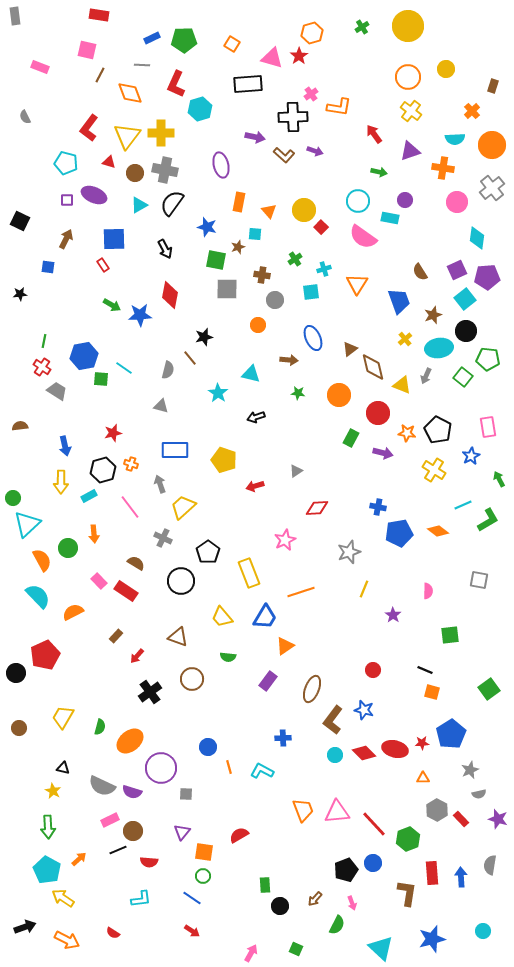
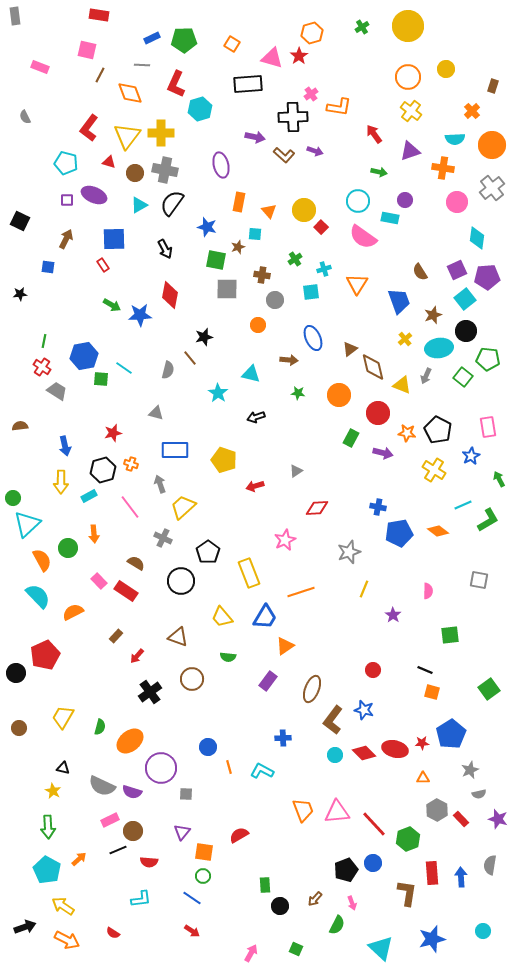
gray triangle at (161, 406): moved 5 px left, 7 px down
yellow arrow at (63, 898): moved 8 px down
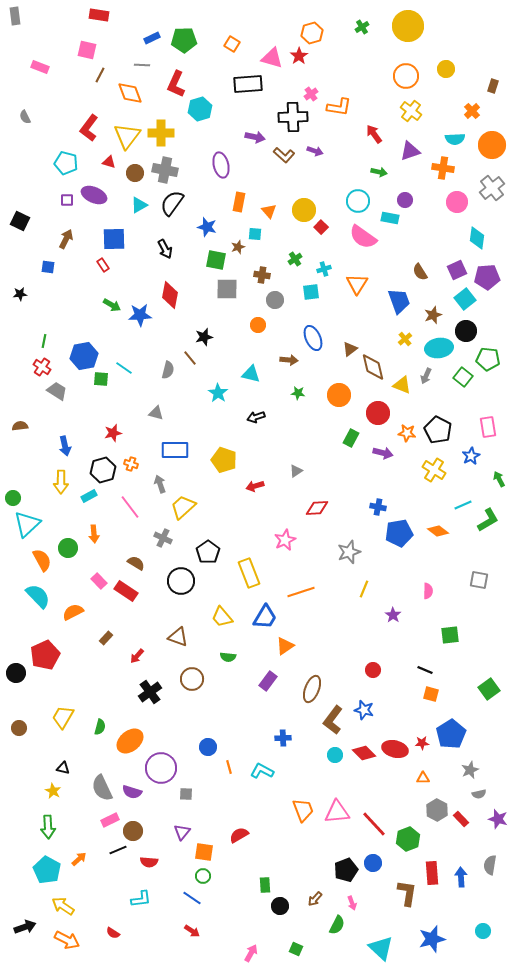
orange circle at (408, 77): moved 2 px left, 1 px up
brown rectangle at (116, 636): moved 10 px left, 2 px down
orange square at (432, 692): moved 1 px left, 2 px down
gray semicircle at (102, 786): moved 2 px down; rotated 40 degrees clockwise
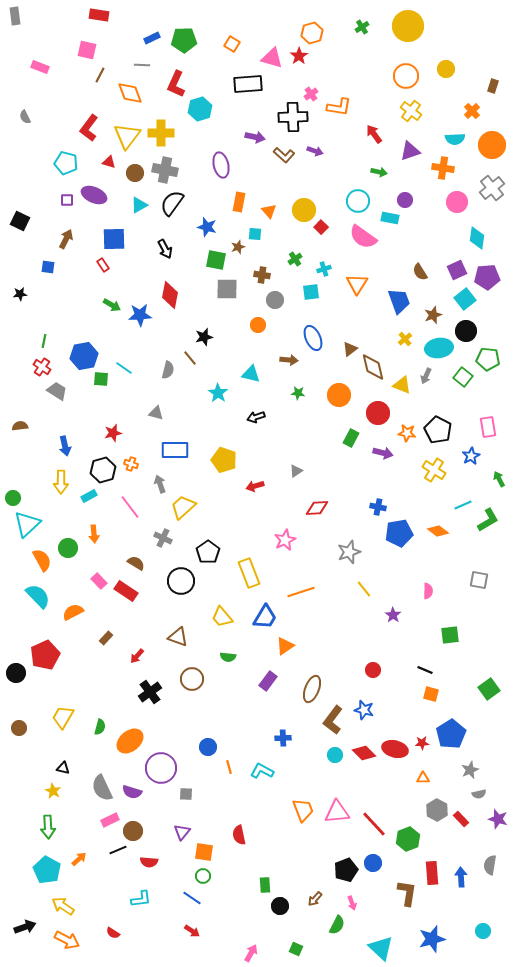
yellow line at (364, 589): rotated 60 degrees counterclockwise
red semicircle at (239, 835): rotated 72 degrees counterclockwise
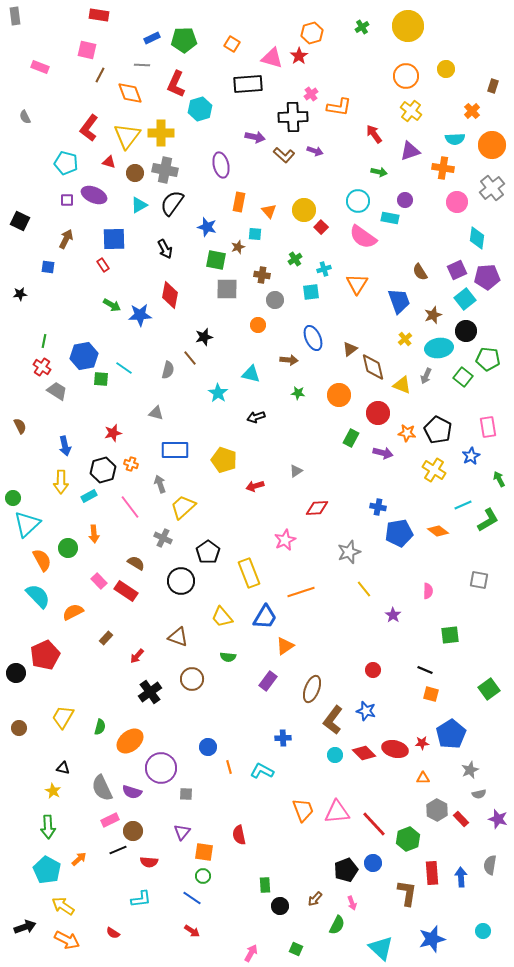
brown semicircle at (20, 426): rotated 70 degrees clockwise
blue star at (364, 710): moved 2 px right, 1 px down
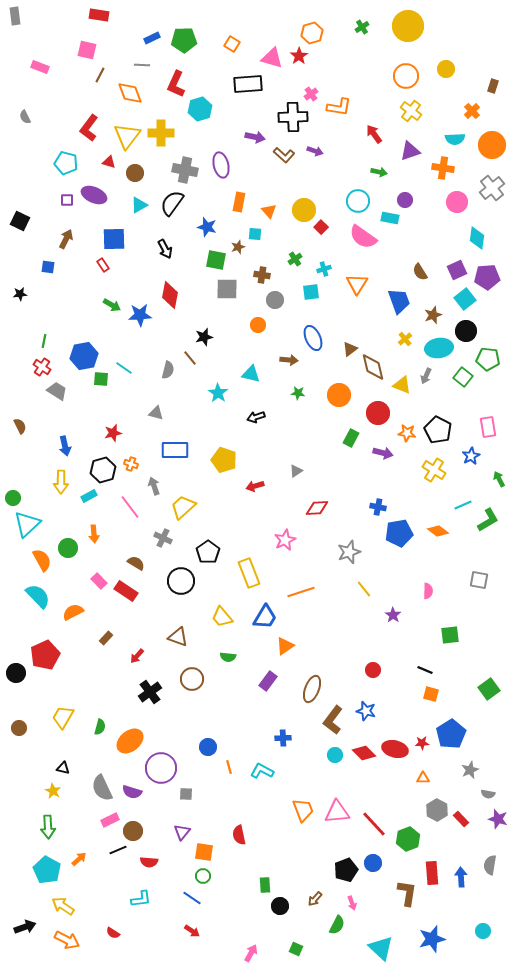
gray cross at (165, 170): moved 20 px right
gray arrow at (160, 484): moved 6 px left, 2 px down
gray semicircle at (479, 794): moved 9 px right; rotated 24 degrees clockwise
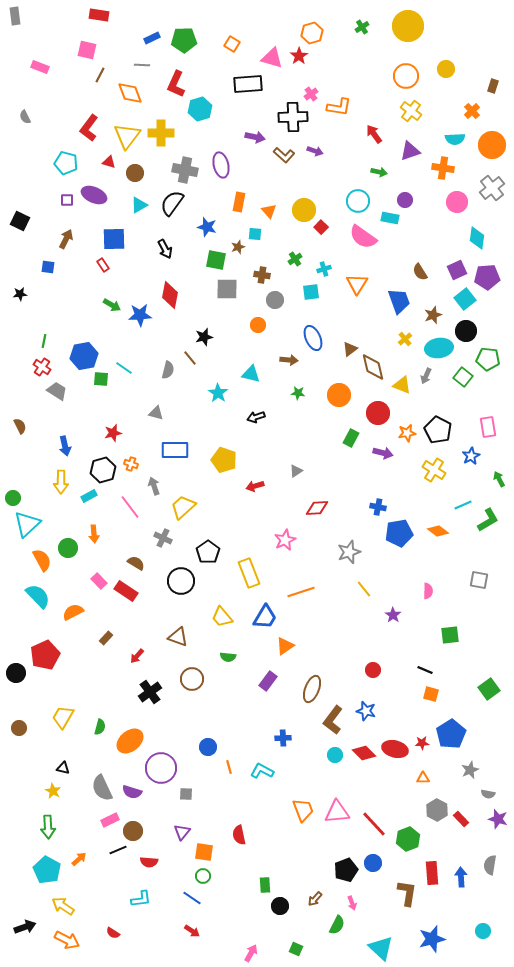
orange star at (407, 433): rotated 18 degrees counterclockwise
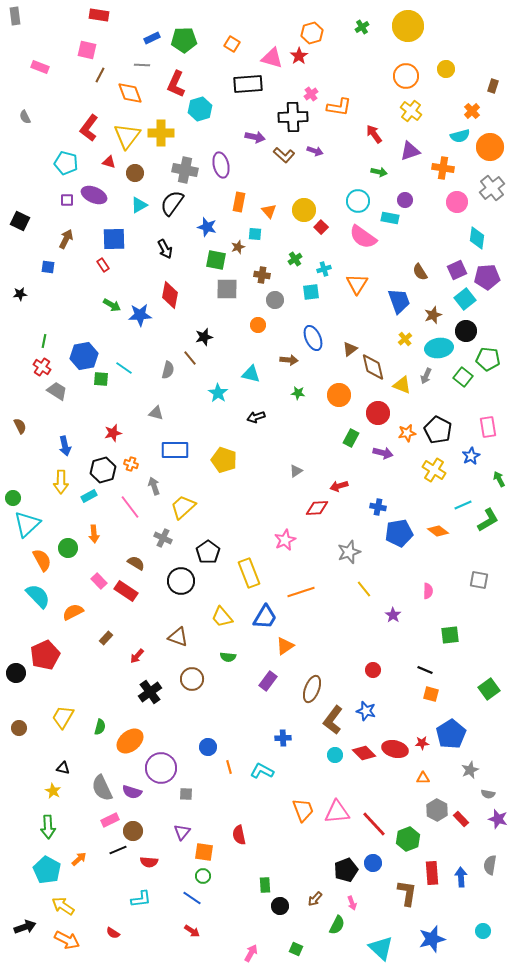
cyan semicircle at (455, 139): moved 5 px right, 3 px up; rotated 12 degrees counterclockwise
orange circle at (492, 145): moved 2 px left, 2 px down
red arrow at (255, 486): moved 84 px right
